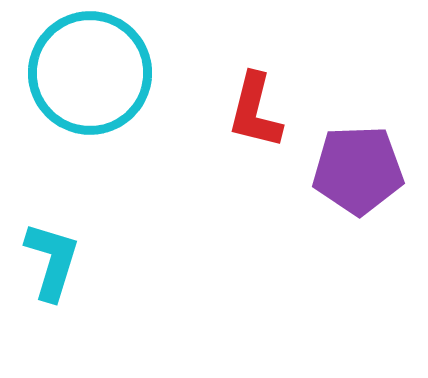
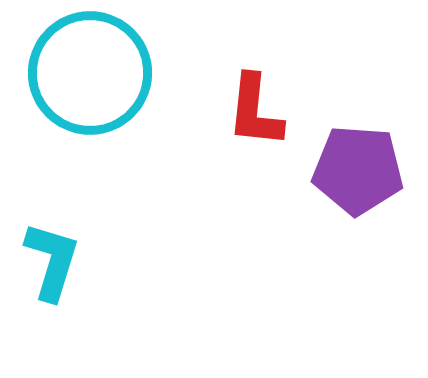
red L-shape: rotated 8 degrees counterclockwise
purple pentagon: rotated 6 degrees clockwise
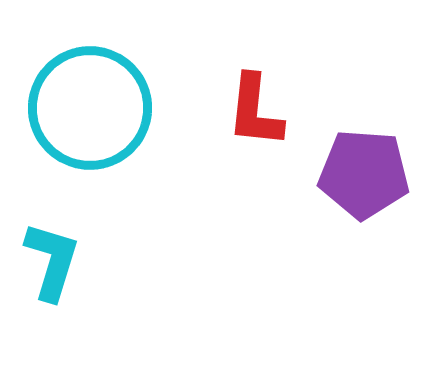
cyan circle: moved 35 px down
purple pentagon: moved 6 px right, 4 px down
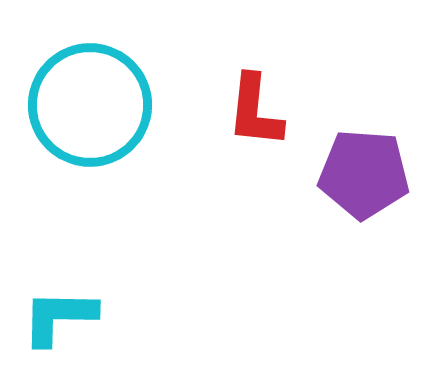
cyan circle: moved 3 px up
cyan L-shape: moved 7 px right, 56 px down; rotated 106 degrees counterclockwise
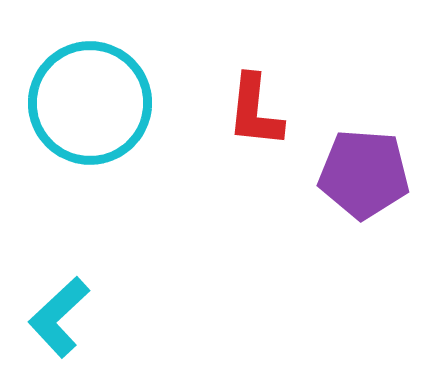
cyan circle: moved 2 px up
cyan L-shape: rotated 44 degrees counterclockwise
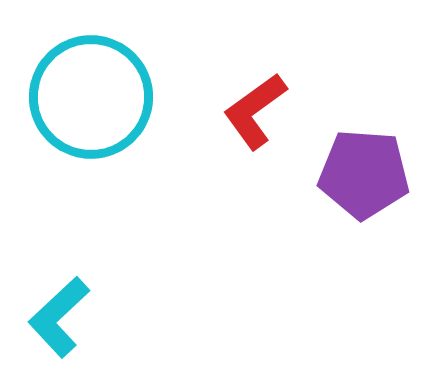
cyan circle: moved 1 px right, 6 px up
red L-shape: rotated 48 degrees clockwise
